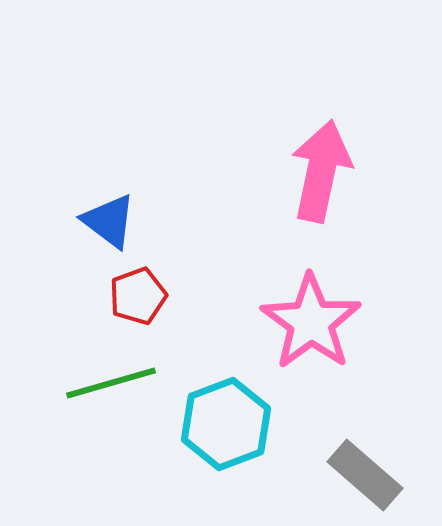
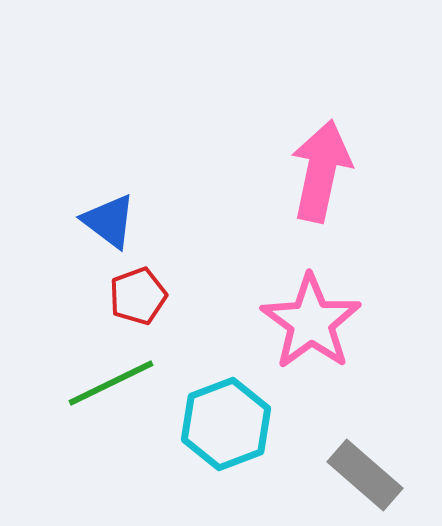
green line: rotated 10 degrees counterclockwise
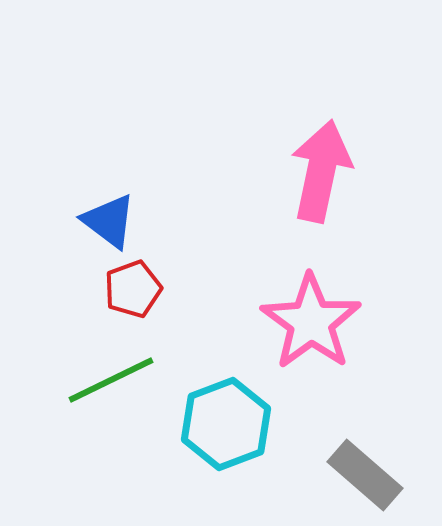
red pentagon: moved 5 px left, 7 px up
green line: moved 3 px up
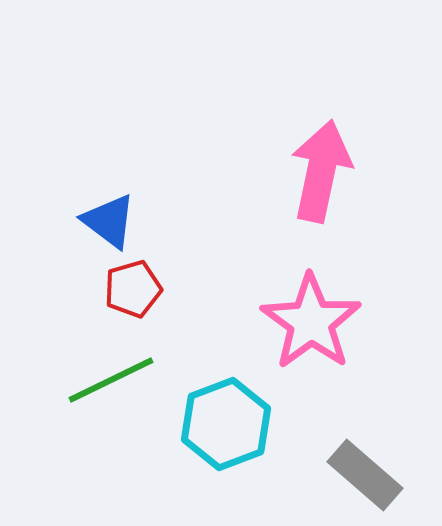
red pentagon: rotated 4 degrees clockwise
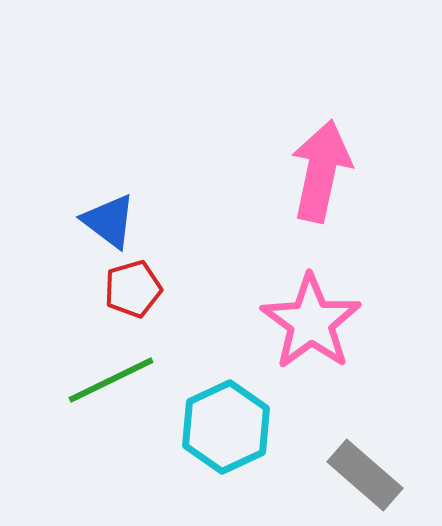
cyan hexagon: moved 3 px down; rotated 4 degrees counterclockwise
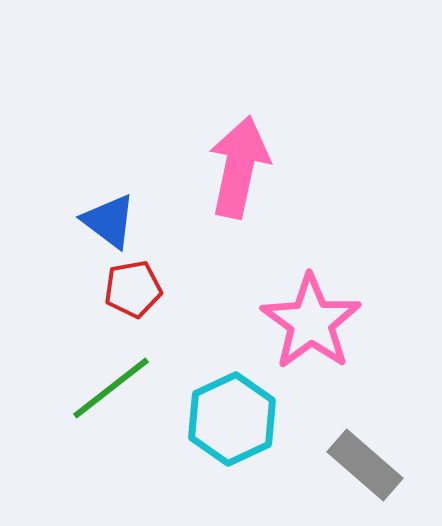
pink arrow: moved 82 px left, 4 px up
red pentagon: rotated 6 degrees clockwise
green line: moved 8 px down; rotated 12 degrees counterclockwise
cyan hexagon: moved 6 px right, 8 px up
gray rectangle: moved 10 px up
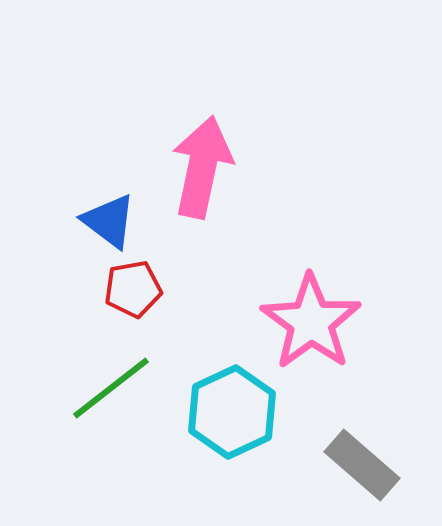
pink arrow: moved 37 px left
cyan hexagon: moved 7 px up
gray rectangle: moved 3 px left
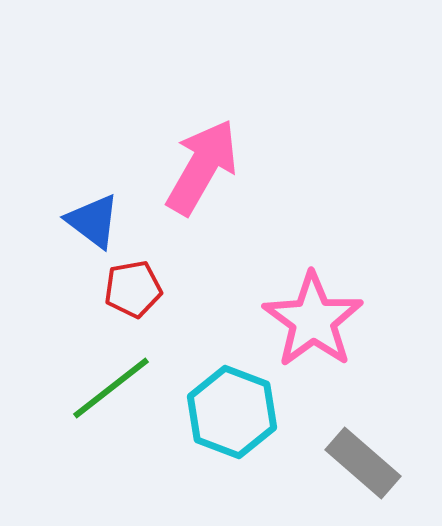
pink arrow: rotated 18 degrees clockwise
blue triangle: moved 16 px left
pink star: moved 2 px right, 2 px up
cyan hexagon: rotated 14 degrees counterclockwise
gray rectangle: moved 1 px right, 2 px up
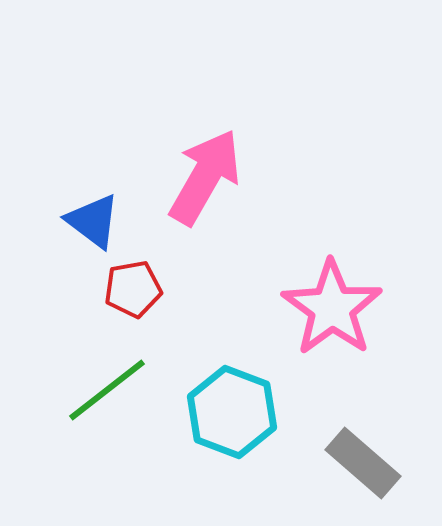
pink arrow: moved 3 px right, 10 px down
pink star: moved 19 px right, 12 px up
green line: moved 4 px left, 2 px down
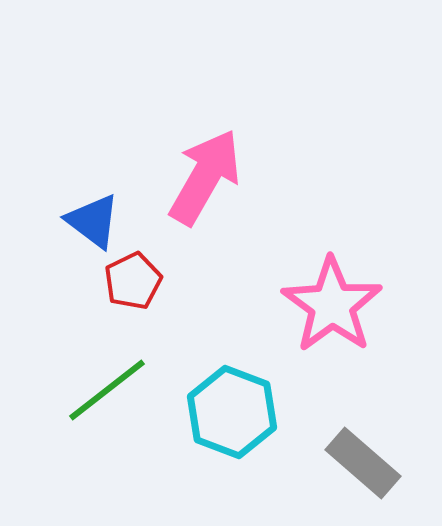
red pentagon: moved 8 px up; rotated 16 degrees counterclockwise
pink star: moved 3 px up
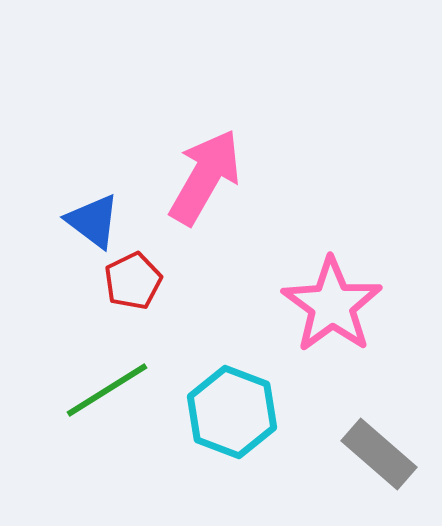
green line: rotated 6 degrees clockwise
gray rectangle: moved 16 px right, 9 px up
